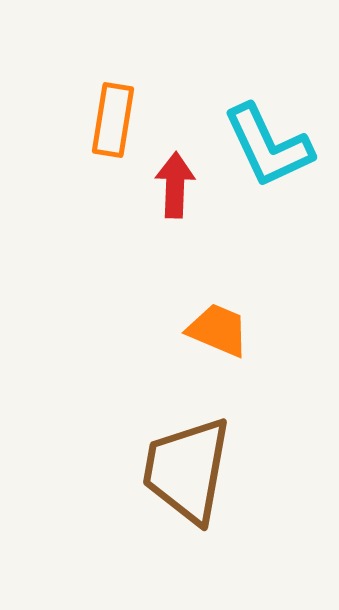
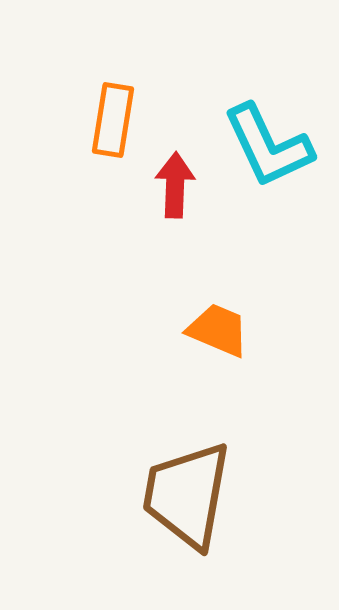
brown trapezoid: moved 25 px down
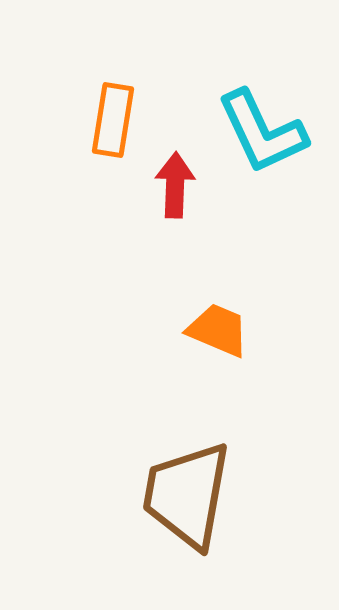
cyan L-shape: moved 6 px left, 14 px up
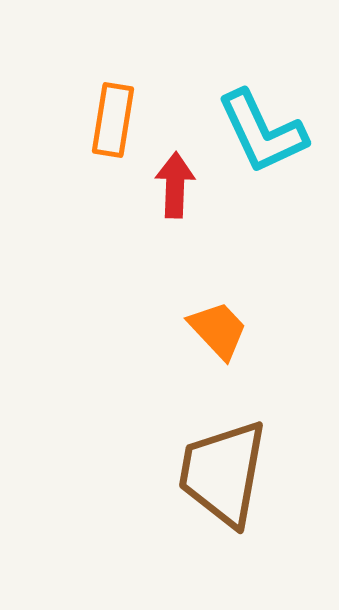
orange trapezoid: rotated 24 degrees clockwise
brown trapezoid: moved 36 px right, 22 px up
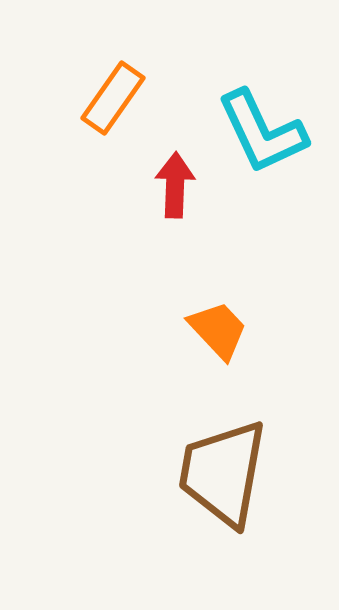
orange rectangle: moved 22 px up; rotated 26 degrees clockwise
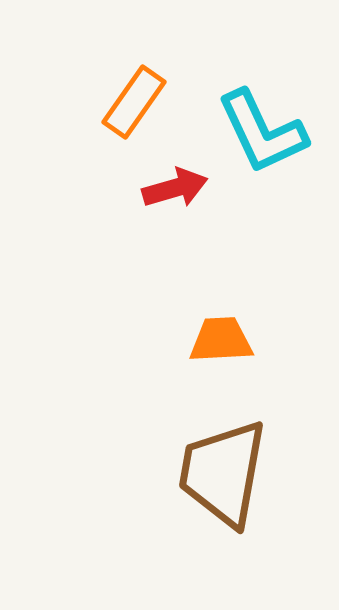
orange rectangle: moved 21 px right, 4 px down
red arrow: moved 3 px down; rotated 72 degrees clockwise
orange trapezoid: moved 3 px right, 10 px down; rotated 50 degrees counterclockwise
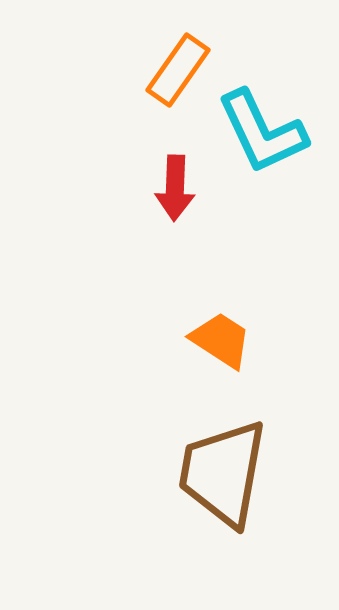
orange rectangle: moved 44 px right, 32 px up
red arrow: rotated 108 degrees clockwise
orange trapezoid: rotated 36 degrees clockwise
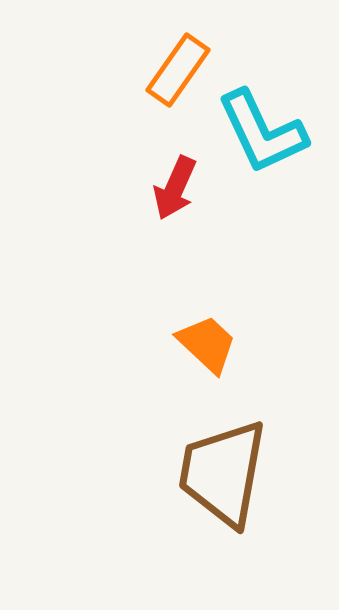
red arrow: rotated 22 degrees clockwise
orange trapezoid: moved 14 px left, 4 px down; rotated 10 degrees clockwise
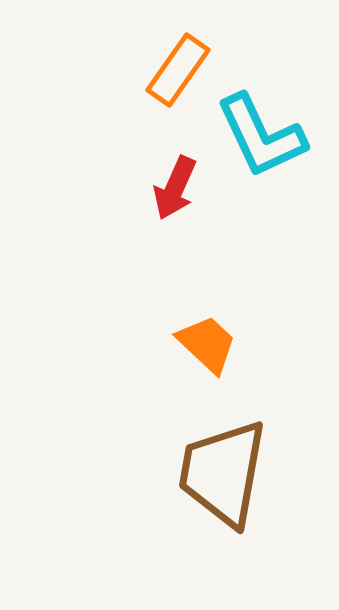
cyan L-shape: moved 1 px left, 4 px down
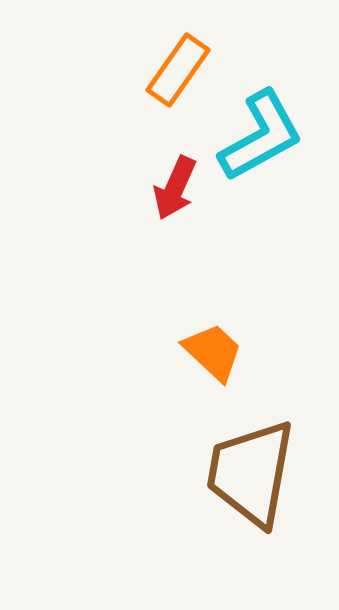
cyan L-shape: rotated 94 degrees counterclockwise
orange trapezoid: moved 6 px right, 8 px down
brown trapezoid: moved 28 px right
